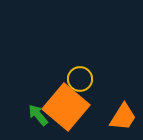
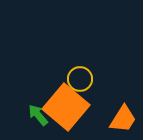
orange trapezoid: moved 2 px down
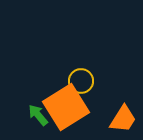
yellow circle: moved 1 px right, 2 px down
orange square: rotated 18 degrees clockwise
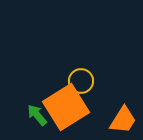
green arrow: moved 1 px left
orange trapezoid: moved 1 px down
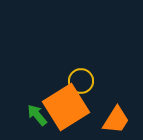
orange trapezoid: moved 7 px left
